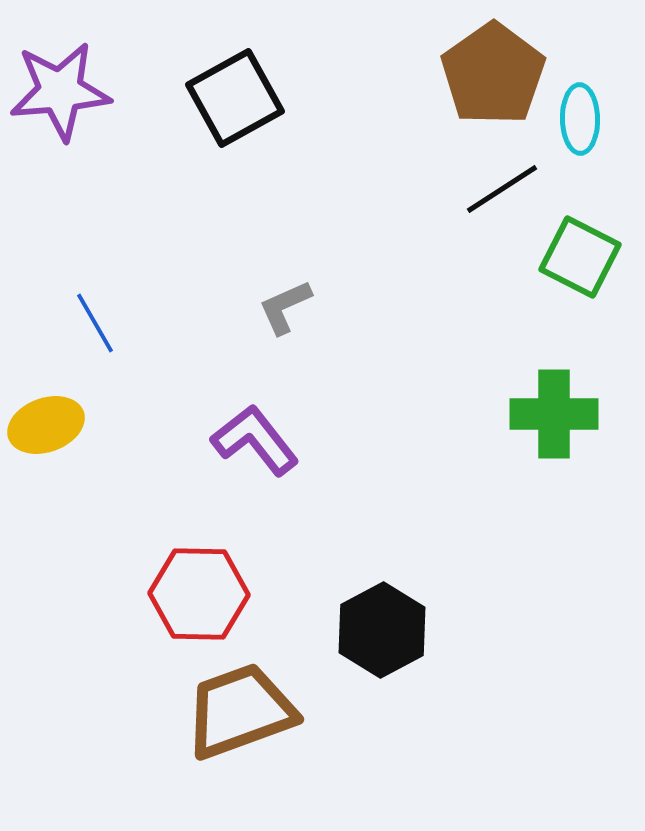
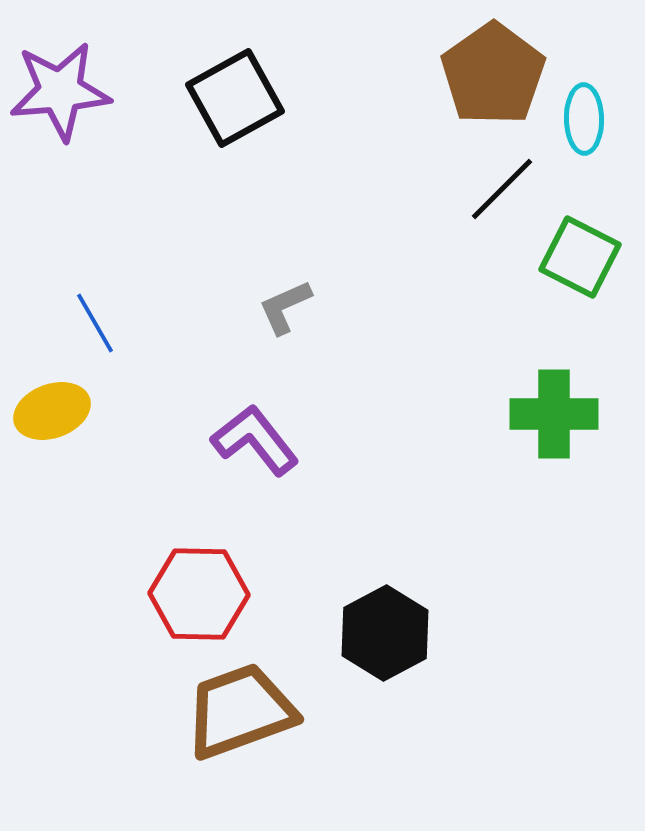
cyan ellipse: moved 4 px right
black line: rotated 12 degrees counterclockwise
yellow ellipse: moved 6 px right, 14 px up
black hexagon: moved 3 px right, 3 px down
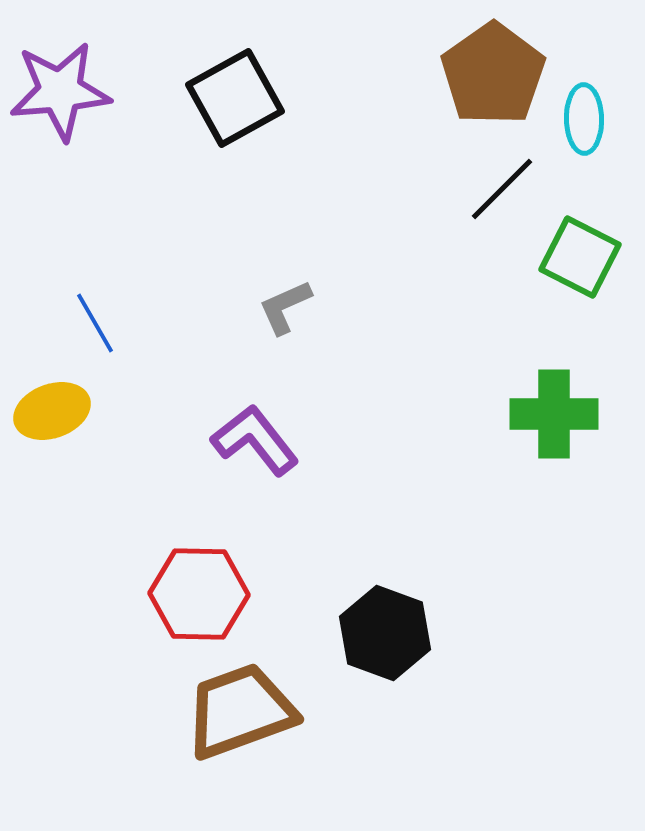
black hexagon: rotated 12 degrees counterclockwise
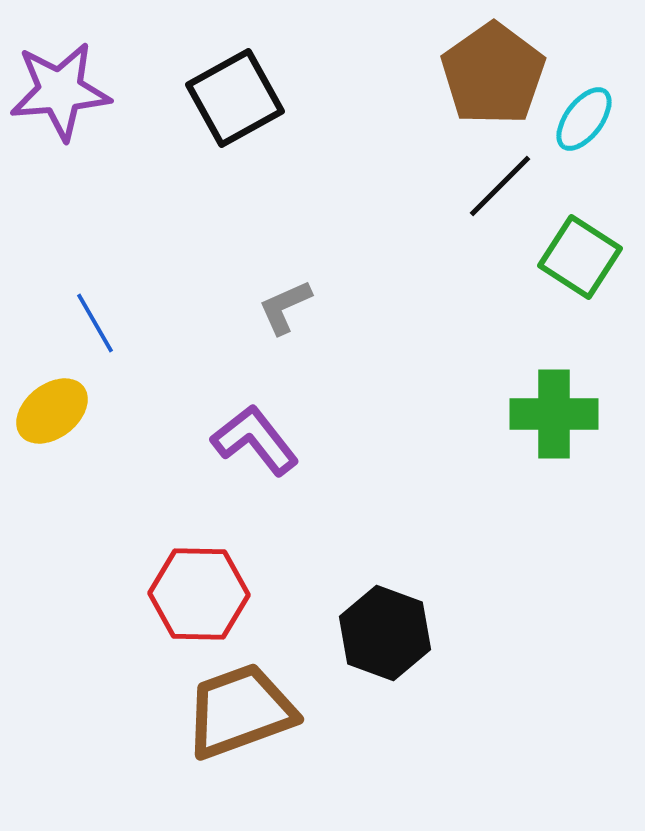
cyan ellipse: rotated 38 degrees clockwise
black line: moved 2 px left, 3 px up
green square: rotated 6 degrees clockwise
yellow ellipse: rotated 18 degrees counterclockwise
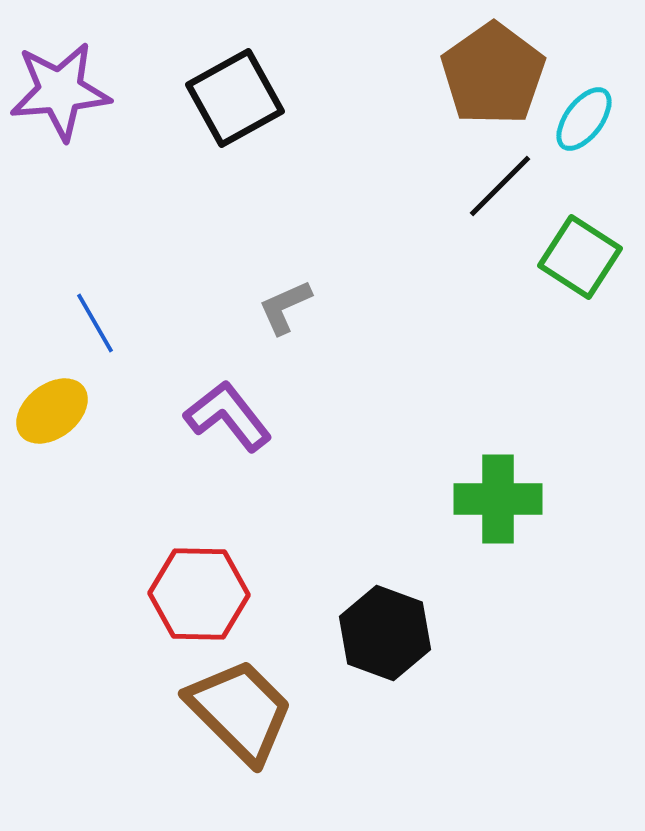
green cross: moved 56 px left, 85 px down
purple L-shape: moved 27 px left, 24 px up
brown trapezoid: rotated 65 degrees clockwise
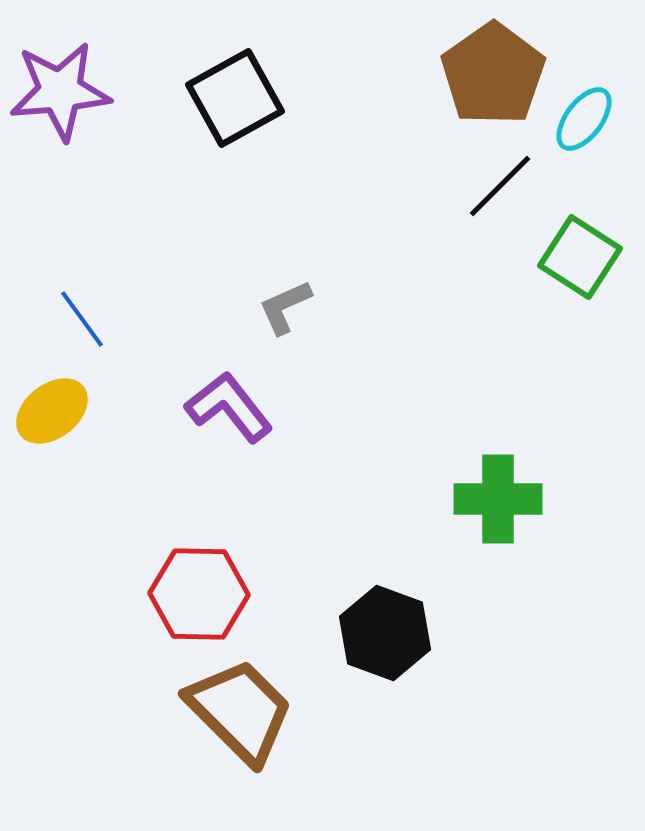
blue line: moved 13 px left, 4 px up; rotated 6 degrees counterclockwise
purple L-shape: moved 1 px right, 9 px up
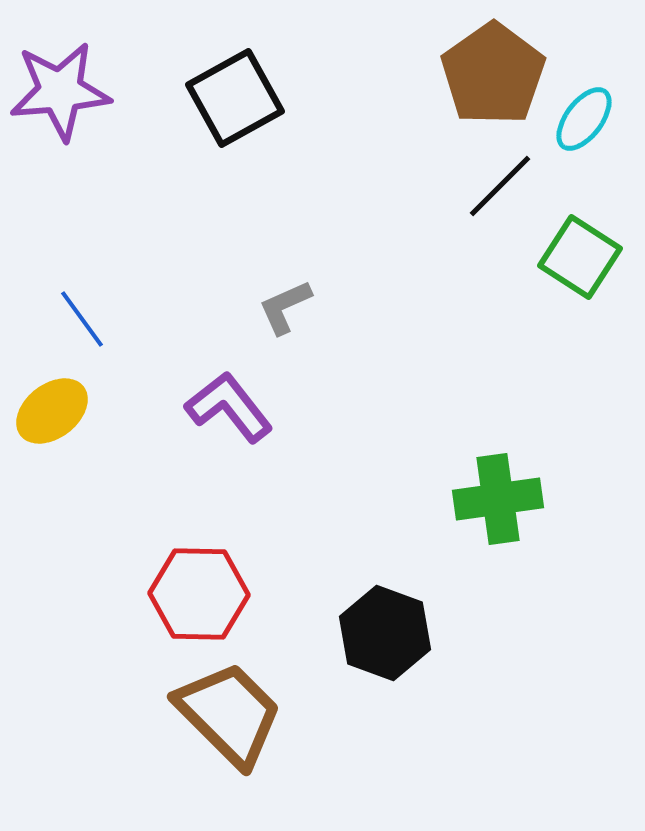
green cross: rotated 8 degrees counterclockwise
brown trapezoid: moved 11 px left, 3 px down
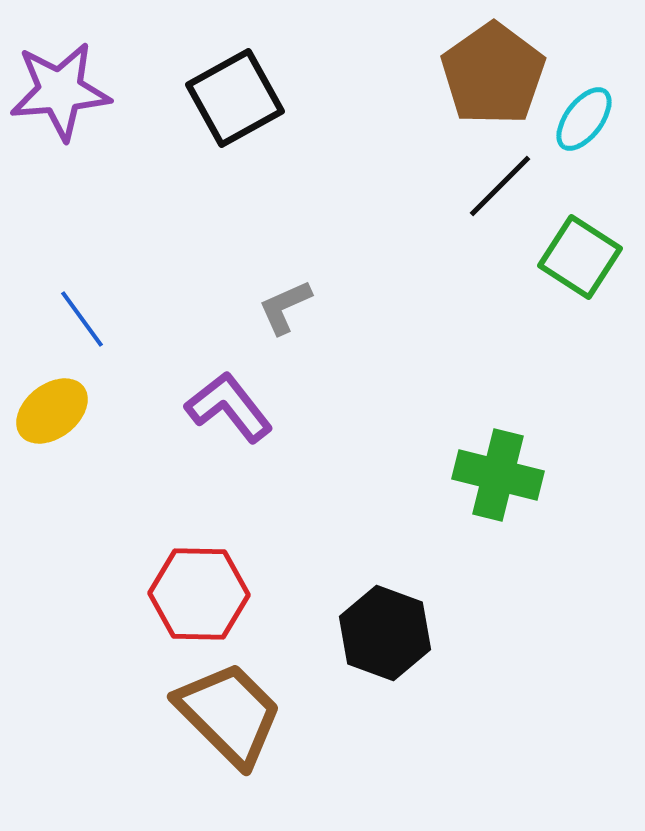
green cross: moved 24 px up; rotated 22 degrees clockwise
